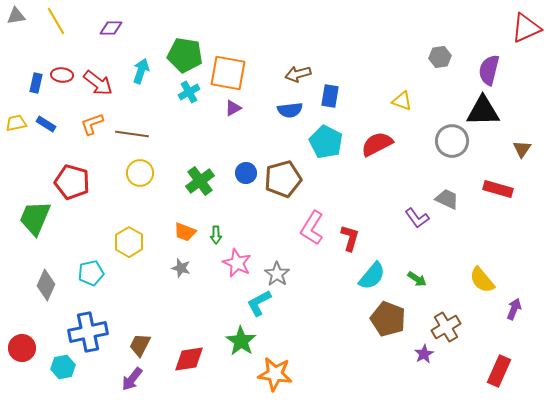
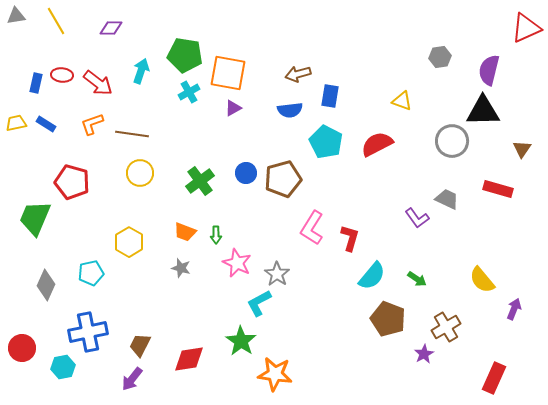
red rectangle at (499, 371): moved 5 px left, 7 px down
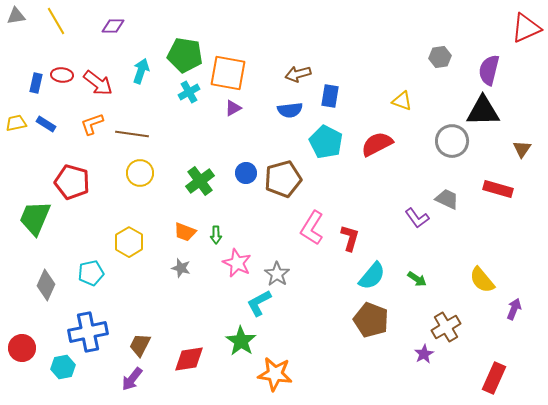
purple diamond at (111, 28): moved 2 px right, 2 px up
brown pentagon at (388, 319): moved 17 px left, 1 px down
